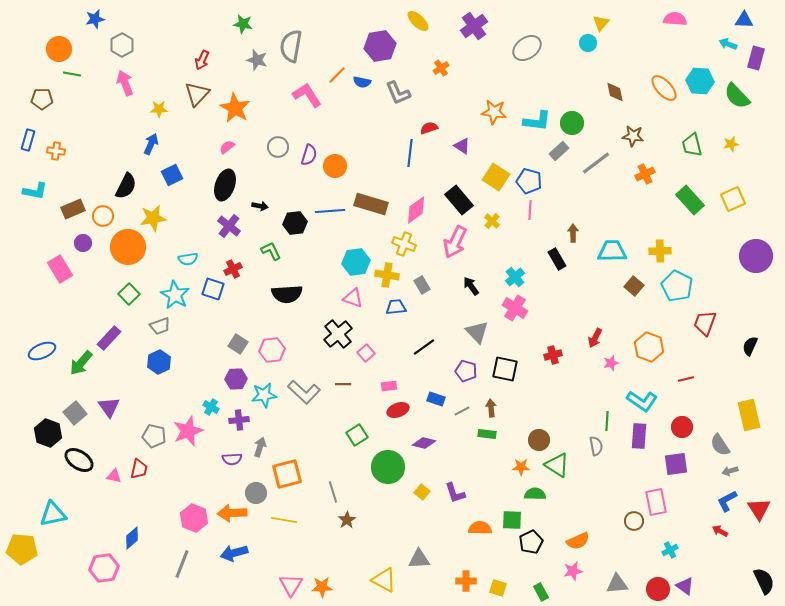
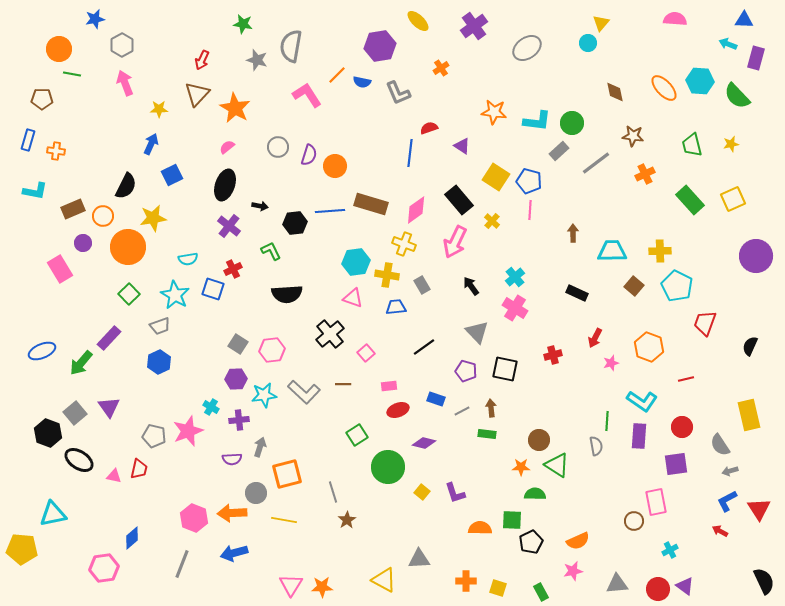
black rectangle at (557, 259): moved 20 px right, 34 px down; rotated 35 degrees counterclockwise
black cross at (338, 334): moved 8 px left
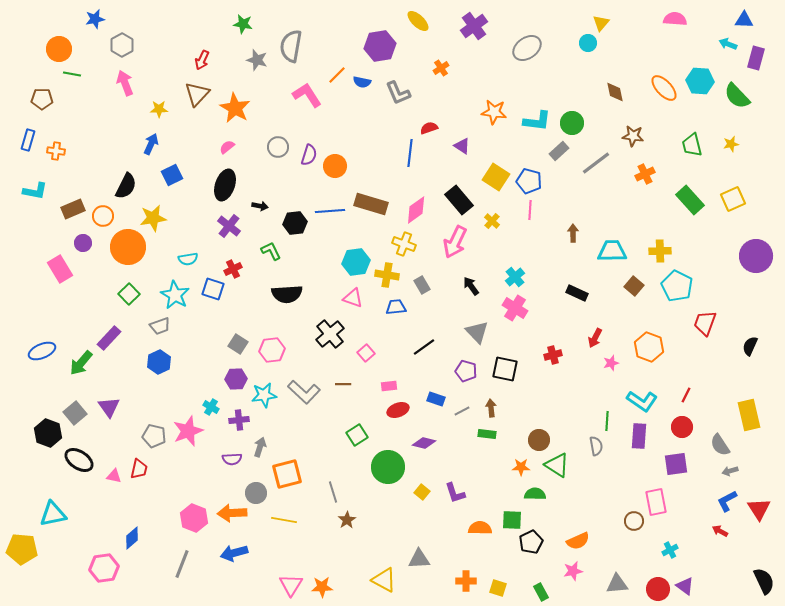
red line at (686, 379): moved 16 px down; rotated 49 degrees counterclockwise
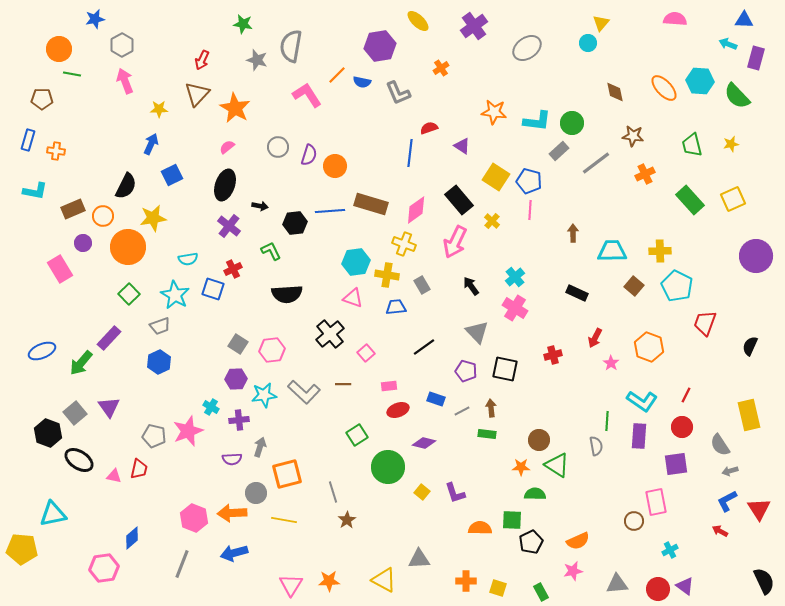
pink arrow at (125, 83): moved 2 px up
pink star at (611, 363): rotated 21 degrees counterclockwise
orange star at (322, 587): moved 7 px right, 6 px up
